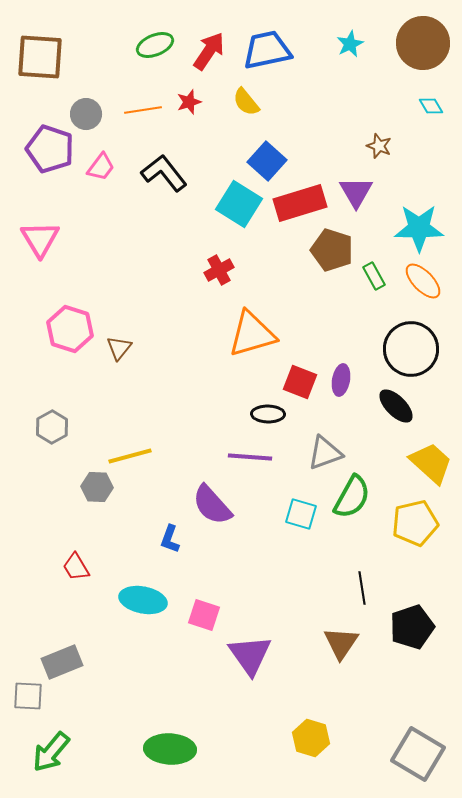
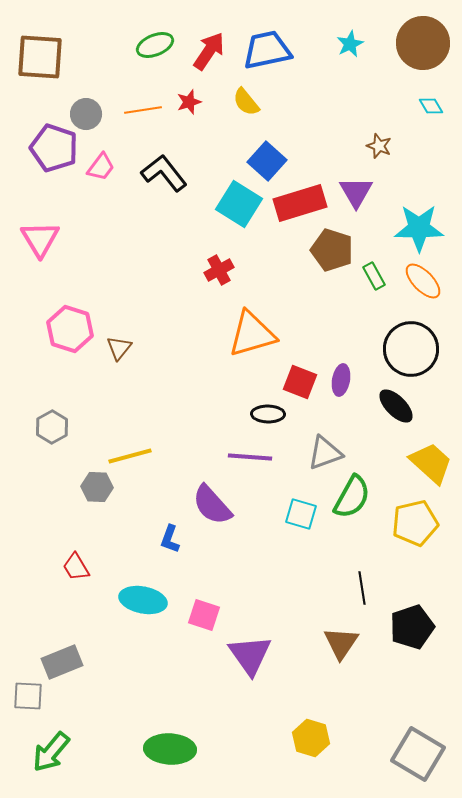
purple pentagon at (50, 149): moved 4 px right, 1 px up
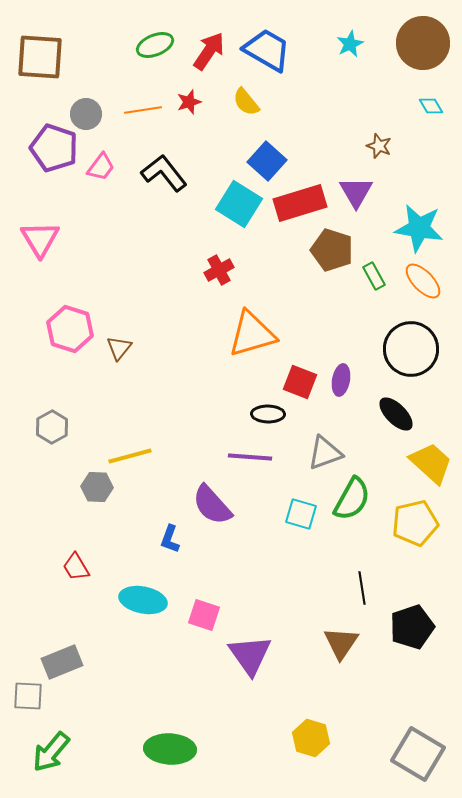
blue trapezoid at (267, 50): rotated 42 degrees clockwise
cyan star at (419, 228): rotated 9 degrees clockwise
black ellipse at (396, 406): moved 8 px down
green semicircle at (352, 497): moved 2 px down
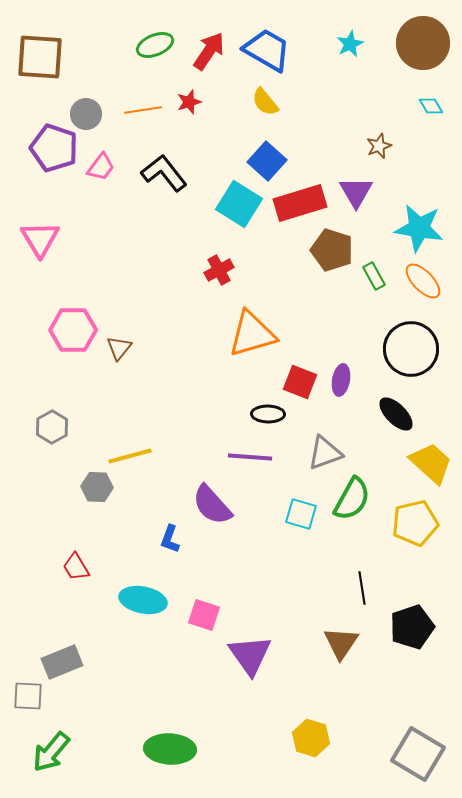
yellow semicircle at (246, 102): moved 19 px right
brown star at (379, 146): rotated 30 degrees clockwise
pink hexagon at (70, 329): moved 3 px right, 1 px down; rotated 18 degrees counterclockwise
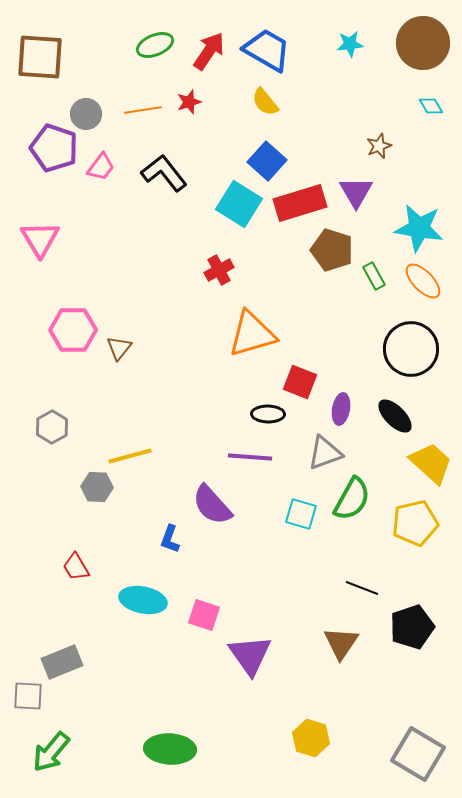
cyan star at (350, 44): rotated 20 degrees clockwise
purple ellipse at (341, 380): moved 29 px down
black ellipse at (396, 414): moved 1 px left, 2 px down
black line at (362, 588): rotated 60 degrees counterclockwise
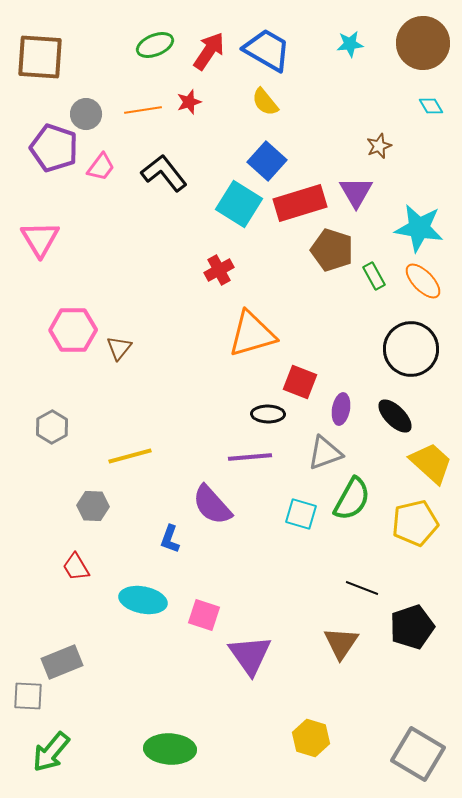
purple line at (250, 457): rotated 9 degrees counterclockwise
gray hexagon at (97, 487): moved 4 px left, 19 px down
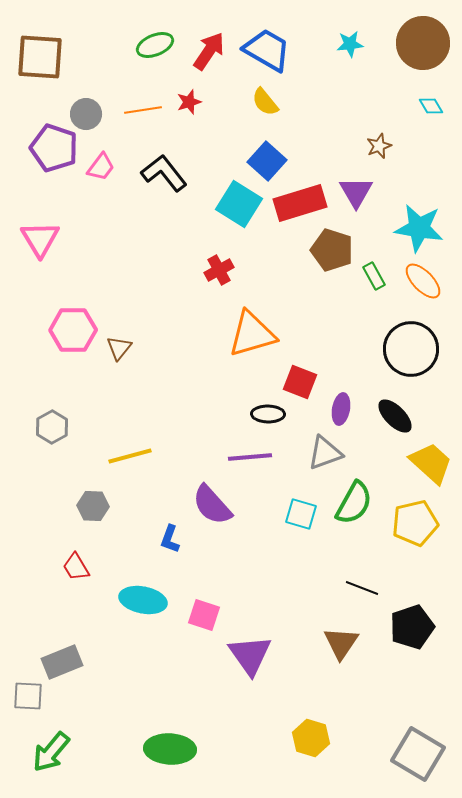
green semicircle at (352, 499): moved 2 px right, 4 px down
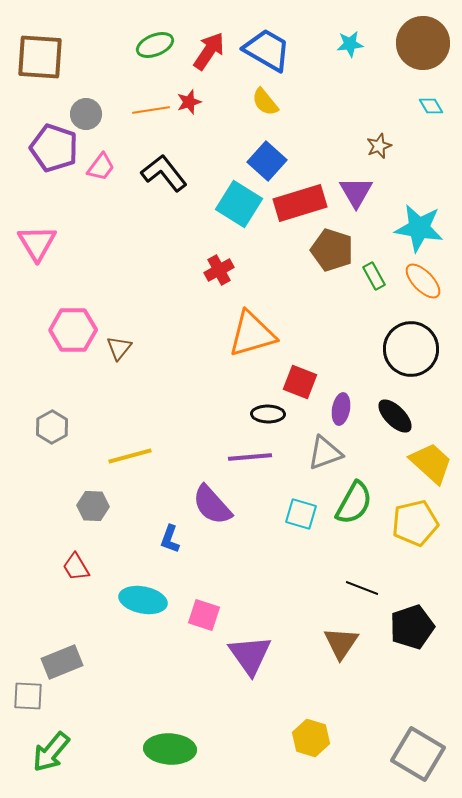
orange line at (143, 110): moved 8 px right
pink triangle at (40, 239): moved 3 px left, 4 px down
